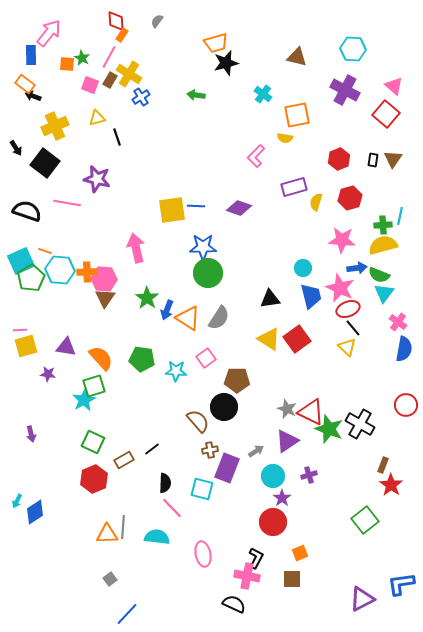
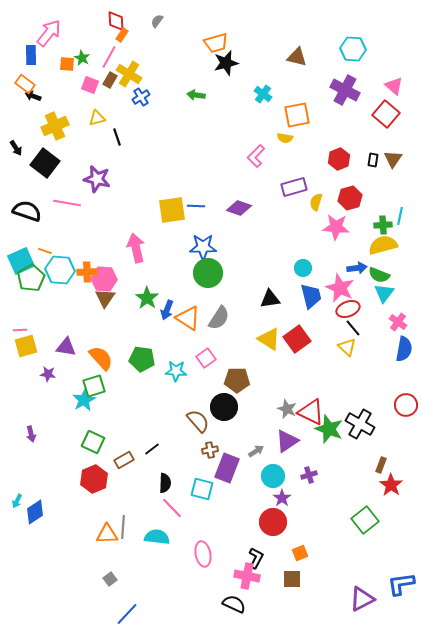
pink star at (342, 240): moved 6 px left, 13 px up
brown rectangle at (383, 465): moved 2 px left
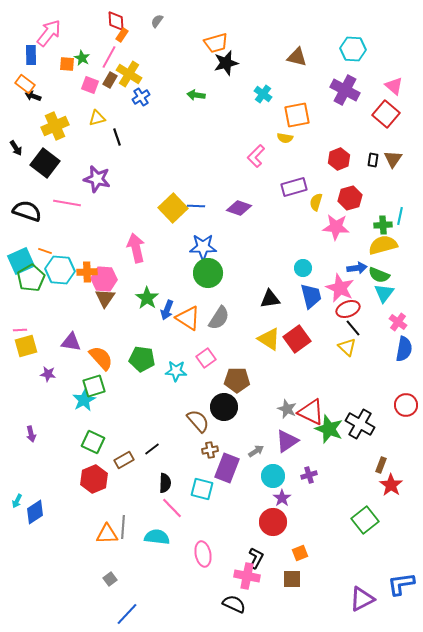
yellow square at (172, 210): moved 1 px right, 2 px up; rotated 36 degrees counterclockwise
purple triangle at (66, 347): moved 5 px right, 5 px up
